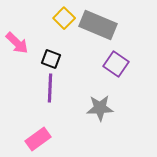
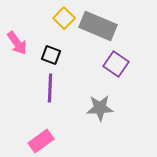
gray rectangle: moved 1 px down
pink arrow: rotated 10 degrees clockwise
black square: moved 4 px up
pink rectangle: moved 3 px right, 2 px down
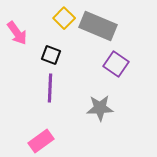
pink arrow: moved 10 px up
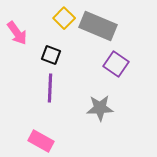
pink rectangle: rotated 65 degrees clockwise
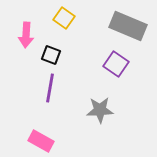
yellow square: rotated 10 degrees counterclockwise
gray rectangle: moved 30 px right
pink arrow: moved 9 px right, 2 px down; rotated 40 degrees clockwise
purple line: rotated 8 degrees clockwise
gray star: moved 2 px down
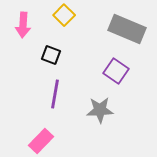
yellow square: moved 3 px up; rotated 10 degrees clockwise
gray rectangle: moved 1 px left, 3 px down
pink arrow: moved 3 px left, 10 px up
purple square: moved 7 px down
purple line: moved 5 px right, 6 px down
pink rectangle: rotated 75 degrees counterclockwise
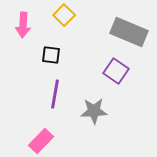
gray rectangle: moved 2 px right, 3 px down
black square: rotated 12 degrees counterclockwise
gray star: moved 6 px left, 1 px down
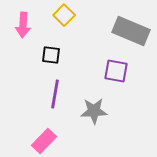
gray rectangle: moved 2 px right, 1 px up
purple square: rotated 25 degrees counterclockwise
pink rectangle: moved 3 px right
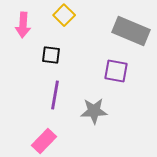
purple line: moved 1 px down
